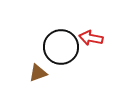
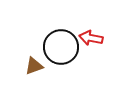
brown triangle: moved 4 px left, 7 px up
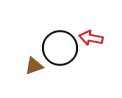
black circle: moved 1 px left, 1 px down
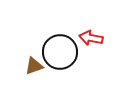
black circle: moved 4 px down
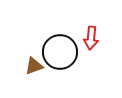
red arrow: rotated 95 degrees counterclockwise
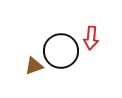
black circle: moved 1 px right, 1 px up
